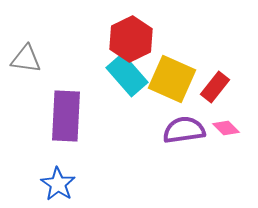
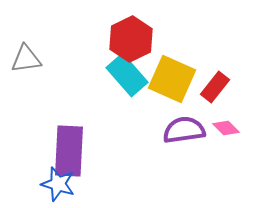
gray triangle: rotated 16 degrees counterclockwise
purple rectangle: moved 3 px right, 35 px down
blue star: rotated 16 degrees counterclockwise
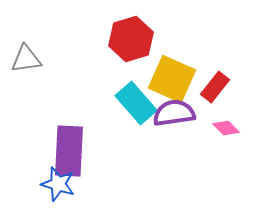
red hexagon: rotated 9 degrees clockwise
cyan rectangle: moved 9 px right, 28 px down
purple semicircle: moved 10 px left, 17 px up
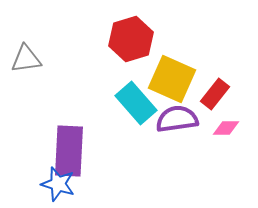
red rectangle: moved 7 px down
purple semicircle: moved 3 px right, 6 px down
pink diamond: rotated 44 degrees counterclockwise
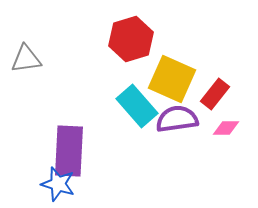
cyan rectangle: moved 1 px right, 3 px down
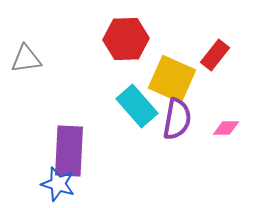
red hexagon: moved 5 px left; rotated 15 degrees clockwise
red rectangle: moved 39 px up
purple semicircle: rotated 108 degrees clockwise
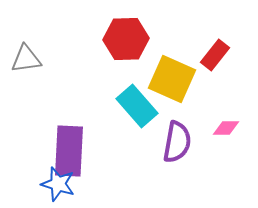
purple semicircle: moved 23 px down
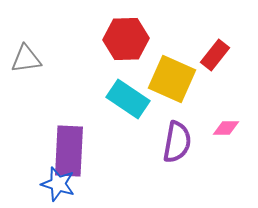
cyan rectangle: moved 9 px left, 7 px up; rotated 15 degrees counterclockwise
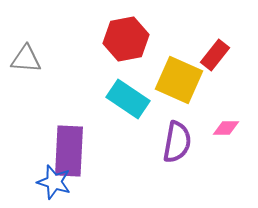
red hexagon: rotated 9 degrees counterclockwise
gray triangle: rotated 12 degrees clockwise
yellow square: moved 7 px right, 1 px down
blue star: moved 4 px left, 2 px up
